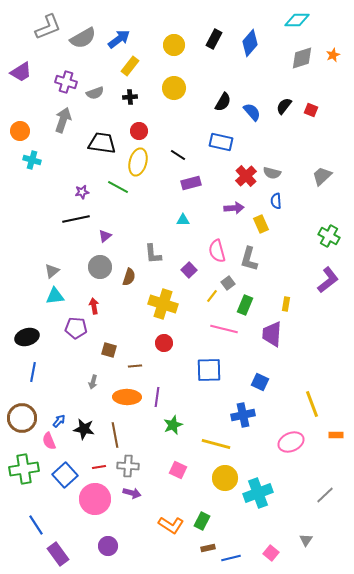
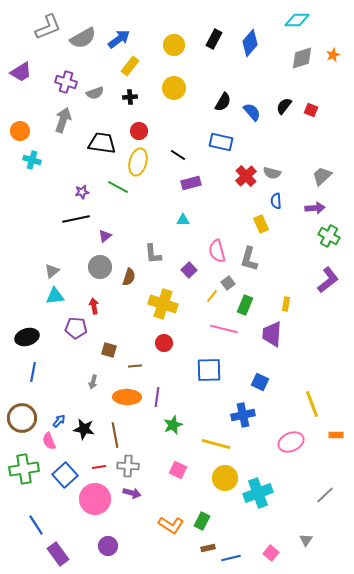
purple arrow at (234, 208): moved 81 px right
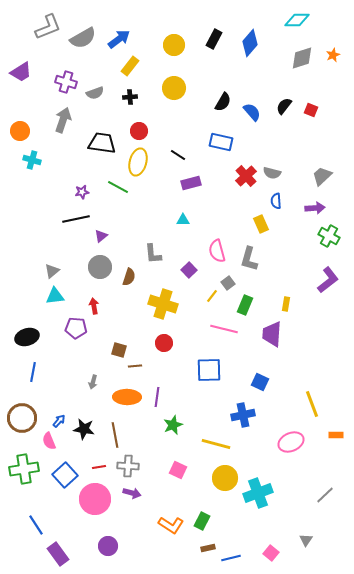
purple triangle at (105, 236): moved 4 px left
brown square at (109, 350): moved 10 px right
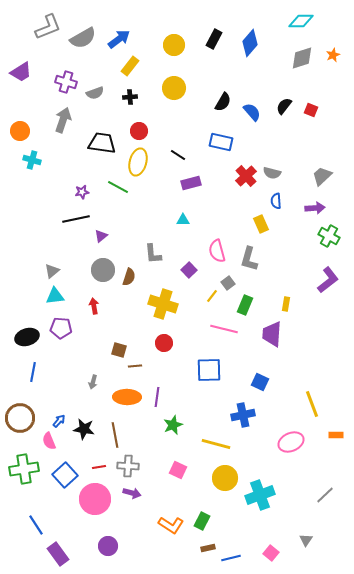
cyan diamond at (297, 20): moved 4 px right, 1 px down
gray circle at (100, 267): moved 3 px right, 3 px down
purple pentagon at (76, 328): moved 15 px left
brown circle at (22, 418): moved 2 px left
cyan cross at (258, 493): moved 2 px right, 2 px down
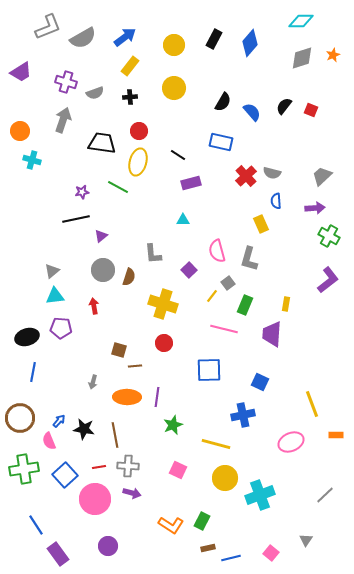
blue arrow at (119, 39): moved 6 px right, 2 px up
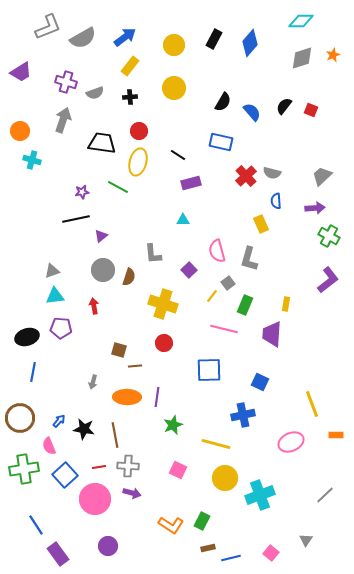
gray triangle at (52, 271): rotated 21 degrees clockwise
pink semicircle at (49, 441): moved 5 px down
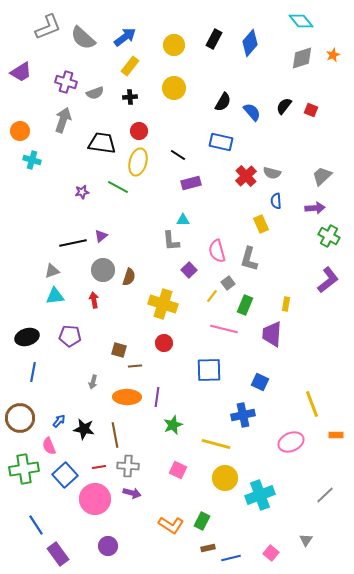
cyan diamond at (301, 21): rotated 50 degrees clockwise
gray semicircle at (83, 38): rotated 72 degrees clockwise
black line at (76, 219): moved 3 px left, 24 px down
gray L-shape at (153, 254): moved 18 px right, 13 px up
red arrow at (94, 306): moved 6 px up
purple pentagon at (61, 328): moved 9 px right, 8 px down
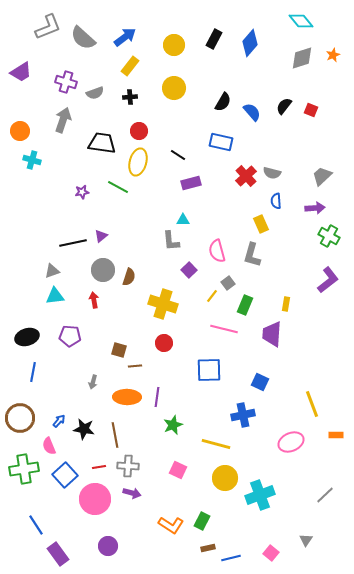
gray L-shape at (249, 259): moved 3 px right, 4 px up
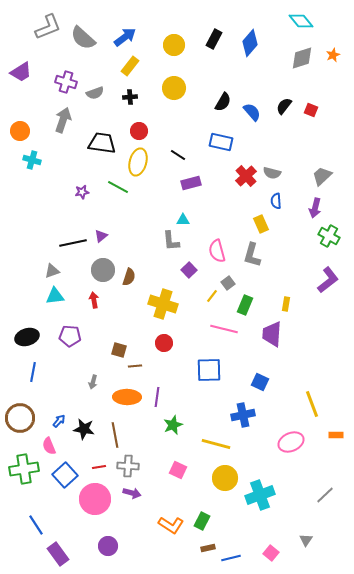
purple arrow at (315, 208): rotated 108 degrees clockwise
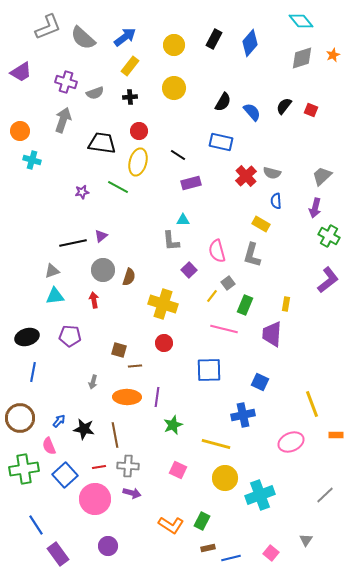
yellow rectangle at (261, 224): rotated 36 degrees counterclockwise
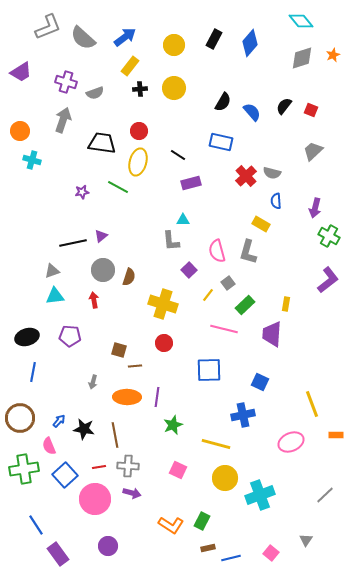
black cross at (130, 97): moved 10 px right, 8 px up
gray trapezoid at (322, 176): moved 9 px left, 25 px up
gray L-shape at (252, 255): moved 4 px left, 3 px up
yellow line at (212, 296): moved 4 px left, 1 px up
green rectangle at (245, 305): rotated 24 degrees clockwise
